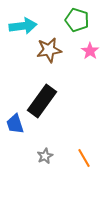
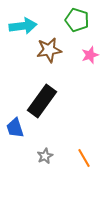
pink star: moved 4 px down; rotated 18 degrees clockwise
blue trapezoid: moved 4 px down
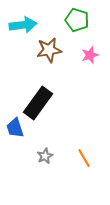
cyan arrow: moved 1 px up
black rectangle: moved 4 px left, 2 px down
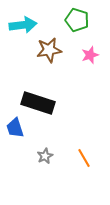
black rectangle: rotated 72 degrees clockwise
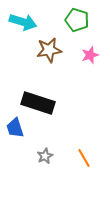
cyan arrow: moved 3 px up; rotated 24 degrees clockwise
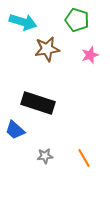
brown star: moved 2 px left, 1 px up
blue trapezoid: moved 2 px down; rotated 30 degrees counterclockwise
gray star: rotated 21 degrees clockwise
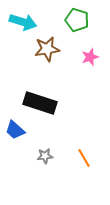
pink star: moved 2 px down
black rectangle: moved 2 px right
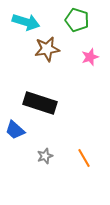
cyan arrow: moved 3 px right
gray star: rotated 14 degrees counterclockwise
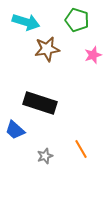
pink star: moved 3 px right, 2 px up
orange line: moved 3 px left, 9 px up
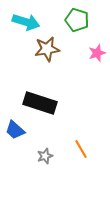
pink star: moved 4 px right, 2 px up
